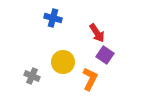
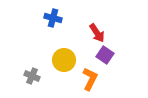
yellow circle: moved 1 px right, 2 px up
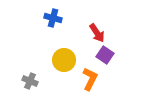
gray cross: moved 2 px left, 5 px down
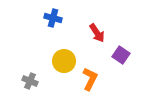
purple square: moved 16 px right
yellow circle: moved 1 px down
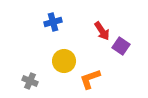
blue cross: moved 4 px down; rotated 30 degrees counterclockwise
red arrow: moved 5 px right, 2 px up
purple square: moved 9 px up
orange L-shape: rotated 135 degrees counterclockwise
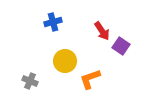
yellow circle: moved 1 px right
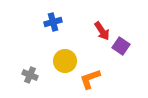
gray cross: moved 6 px up
